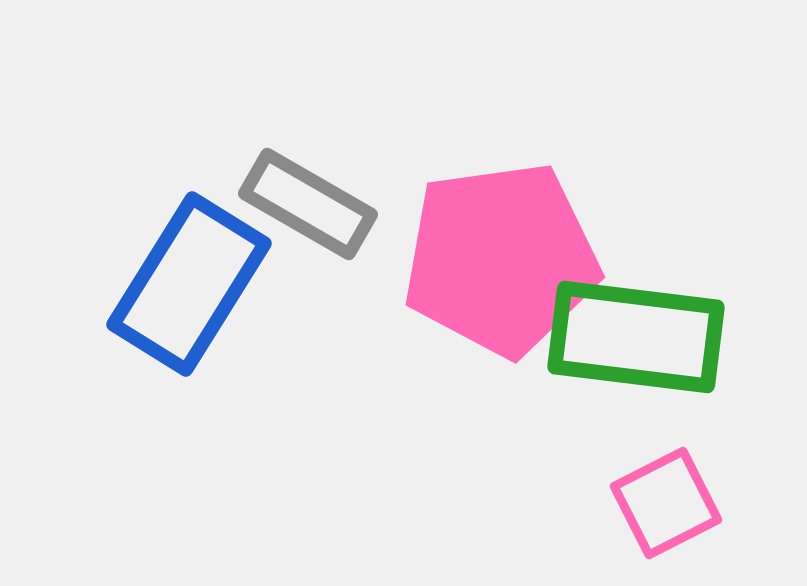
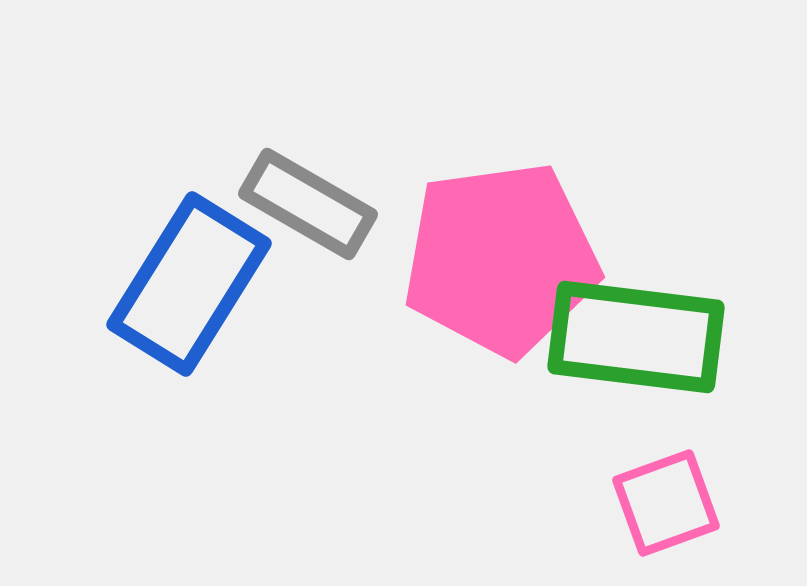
pink square: rotated 7 degrees clockwise
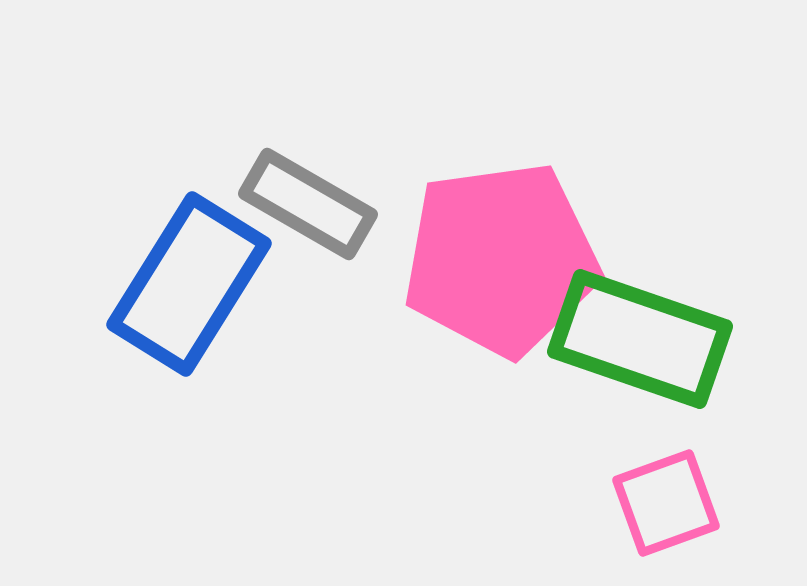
green rectangle: moved 4 px right, 2 px down; rotated 12 degrees clockwise
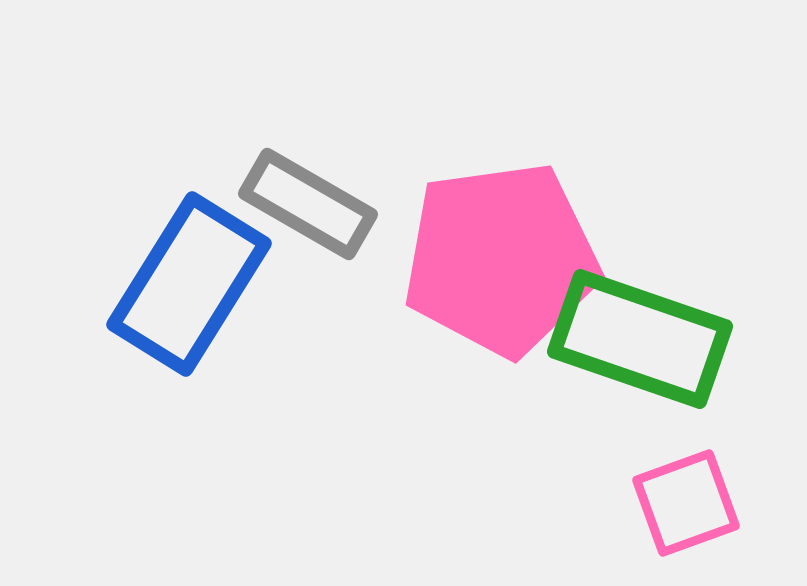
pink square: moved 20 px right
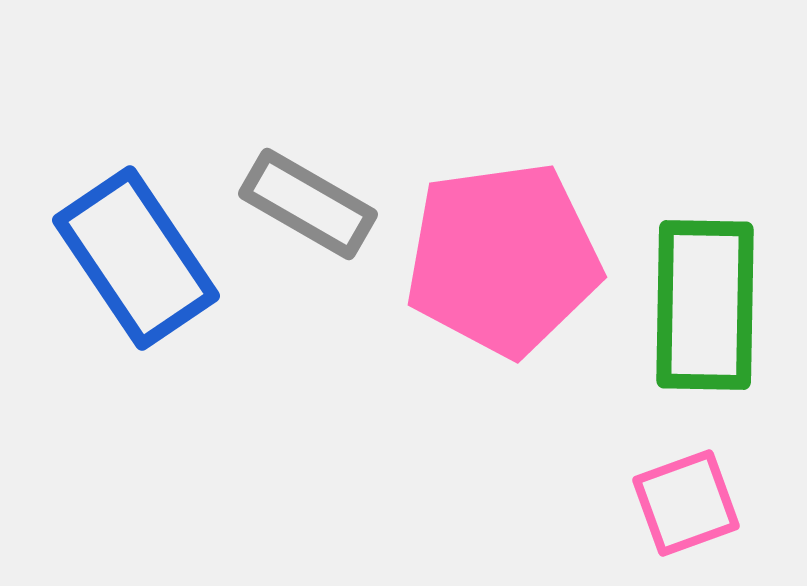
pink pentagon: moved 2 px right
blue rectangle: moved 53 px left, 26 px up; rotated 66 degrees counterclockwise
green rectangle: moved 65 px right, 34 px up; rotated 72 degrees clockwise
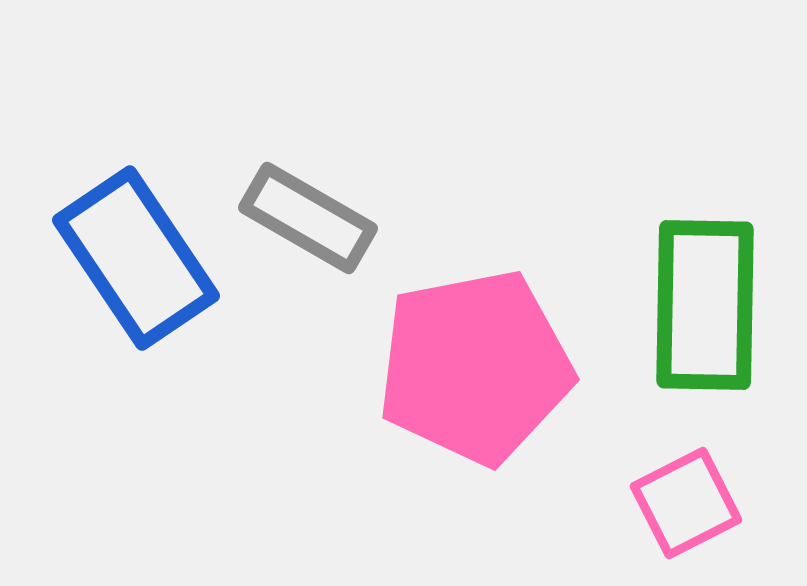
gray rectangle: moved 14 px down
pink pentagon: moved 28 px left, 108 px down; rotated 3 degrees counterclockwise
pink square: rotated 7 degrees counterclockwise
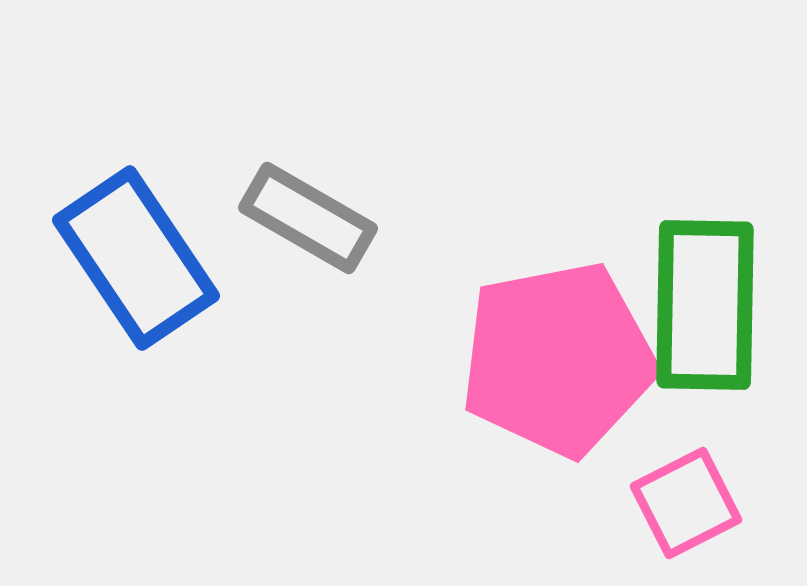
pink pentagon: moved 83 px right, 8 px up
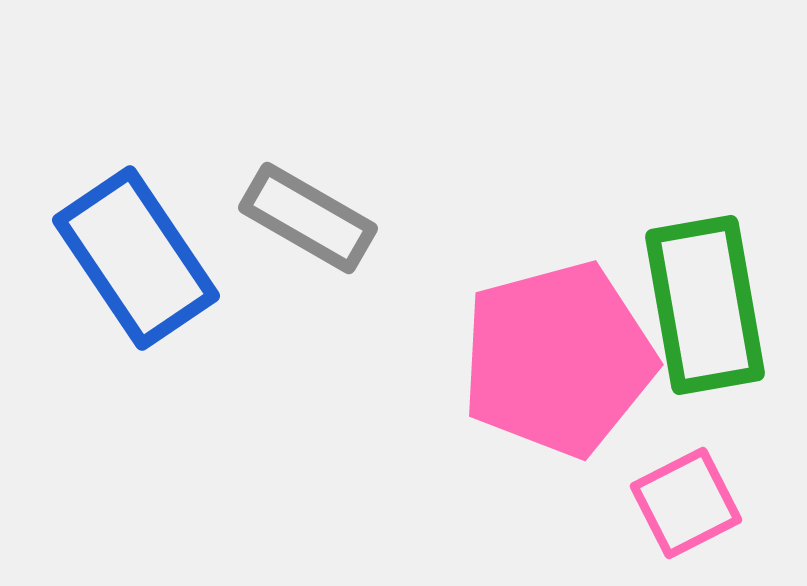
green rectangle: rotated 11 degrees counterclockwise
pink pentagon: rotated 4 degrees counterclockwise
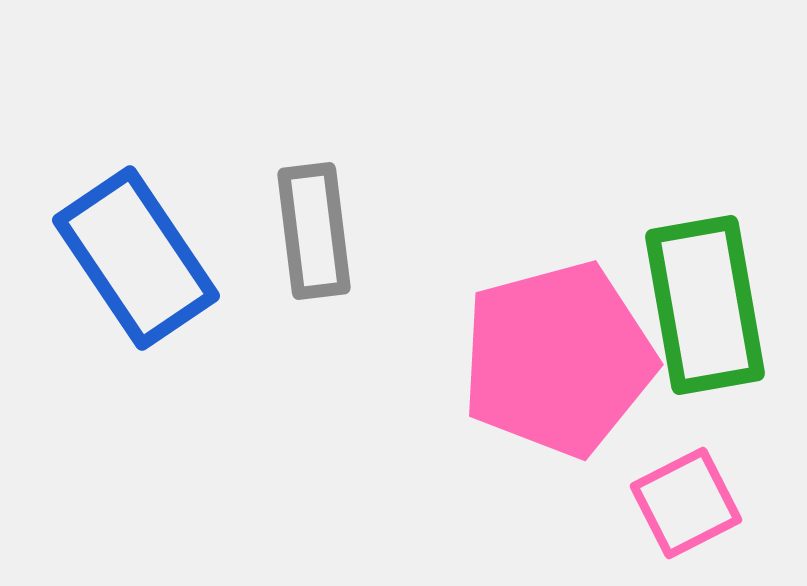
gray rectangle: moved 6 px right, 13 px down; rotated 53 degrees clockwise
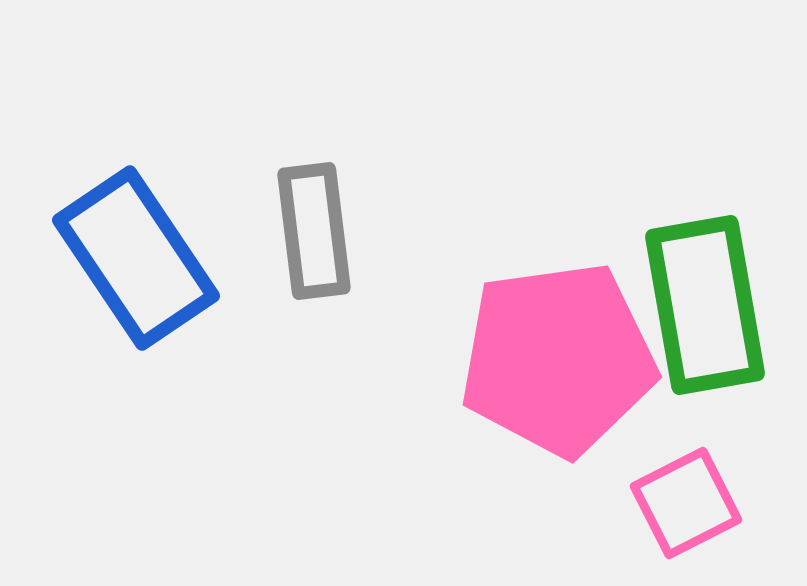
pink pentagon: rotated 7 degrees clockwise
